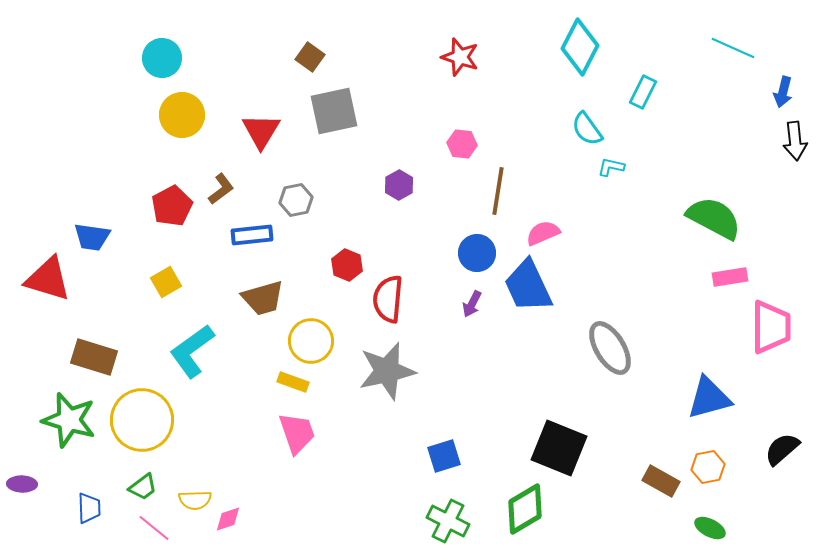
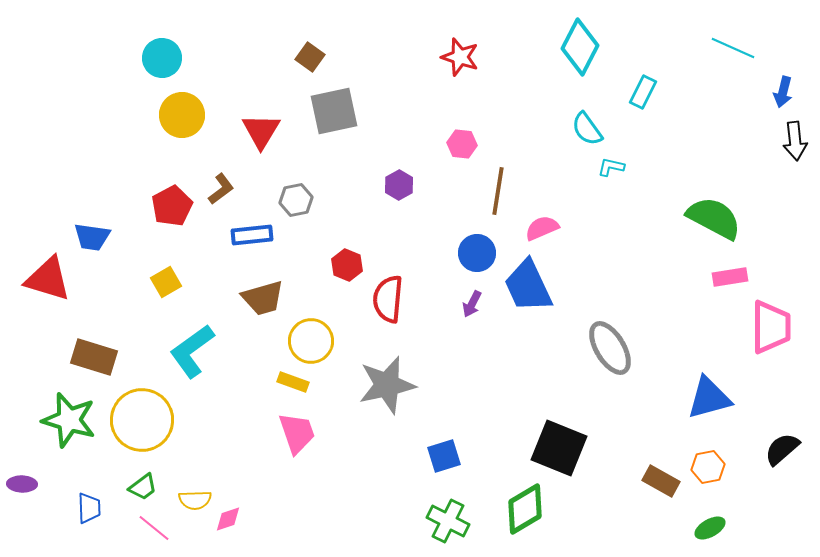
pink semicircle at (543, 233): moved 1 px left, 5 px up
gray star at (387, 371): moved 14 px down
green ellipse at (710, 528): rotated 56 degrees counterclockwise
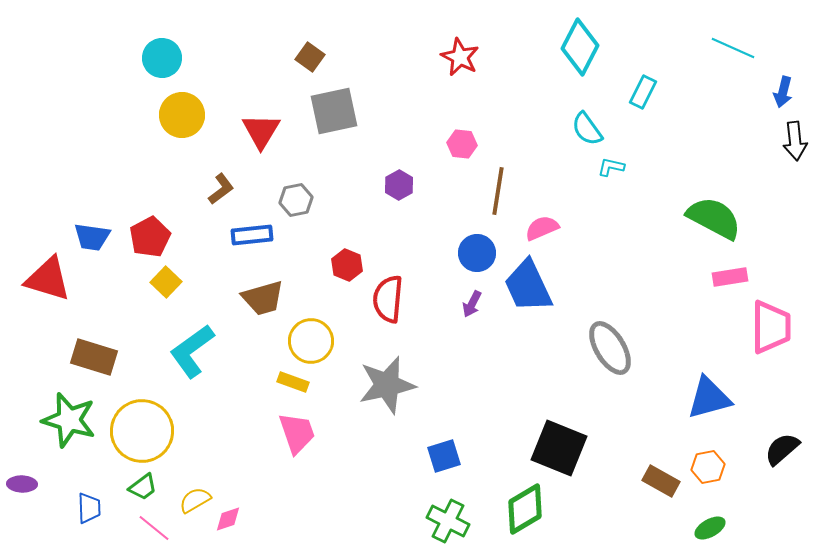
red star at (460, 57): rotated 9 degrees clockwise
red pentagon at (172, 206): moved 22 px left, 31 px down
yellow square at (166, 282): rotated 16 degrees counterclockwise
yellow circle at (142, 420): moved 11 px down
yellow semicircle at (195, 500): rotated 152 degrees clockwise
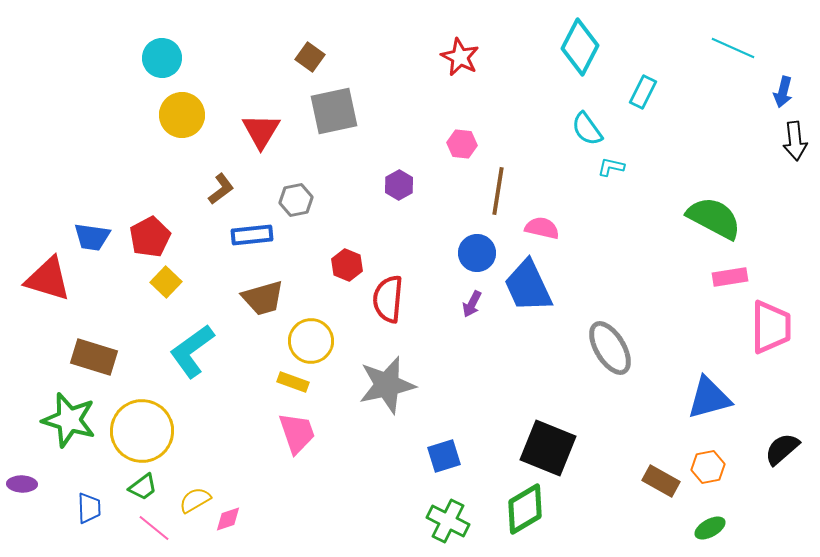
pink semicircle at (542, 228): rotated 36 degrees clockwise
black square at (559, 448): moved 11 px left
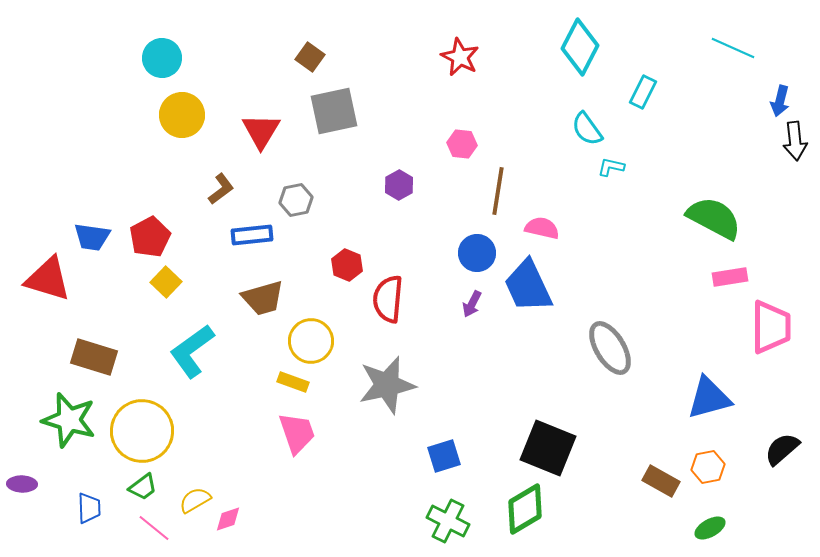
blue arrow at (783, 92): moved 3 px left, 9 px down
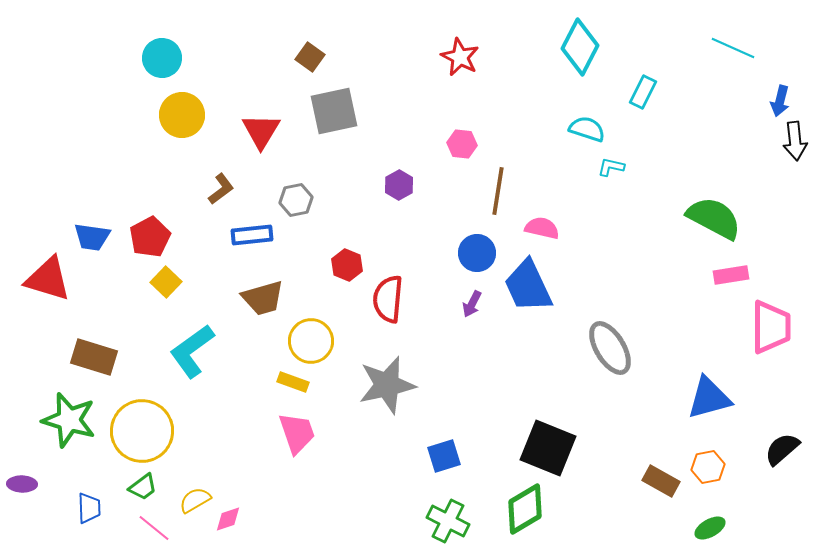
cyan semicircle at (587, 129): rotated 144 degrees clockwise
pink rectangle at (730, 277): moved 1 px right, 2 px up
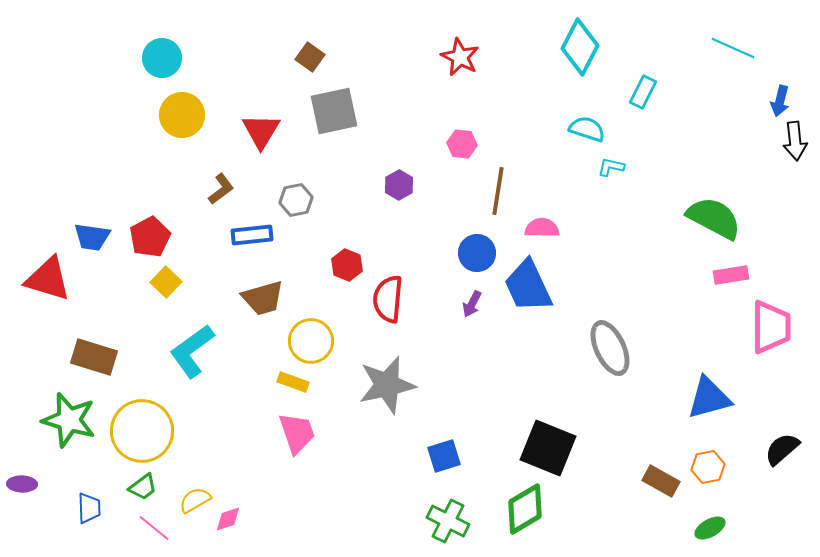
pink semicircle at (542, 228): rotated 12 degrees counterclockwise
gray ellipse at (610, 348): rotated 6 degrees clockwise
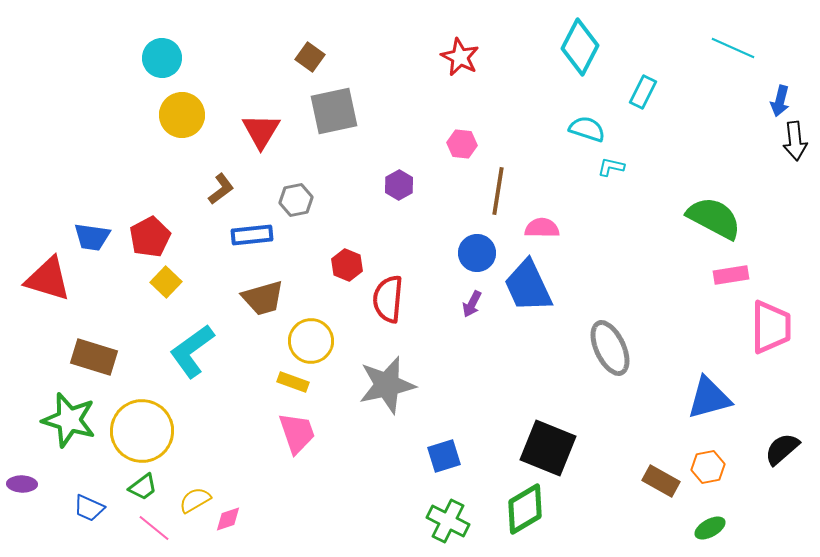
blue trapezoid at (89, 508): rotated 116 degrees clockwise
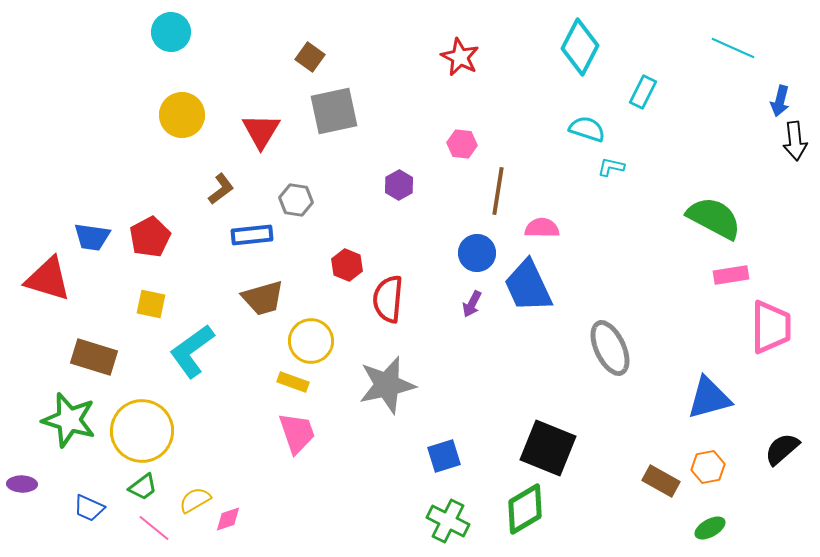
cyan circle at (162, 58): moved 9 px right, 26 px up
gray hexagon at (296, 200): rotated 20 degrees clockwise
yellow square at (166, 282): moved 15 px left, 22 px down; rotated 32 degrees counterclockwise
